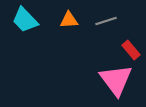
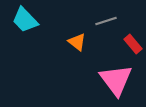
orange triangle: moved 8 px right, 22 px down; rotated 42 degrees clockwise
red rectangle: moved 2 px right, 6 px up
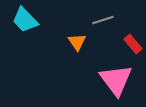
gray line: moved 3 px left, 1 px up
orange triangle: rotated 18 degrees clockwise
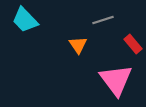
orange triangle: moved 1 px right, 3 px down
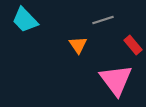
red rectangle: moved 1 px down
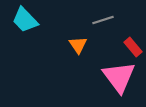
red rectangle: moved 2 px down
pink triangle: moved 3 px right, 3 px up
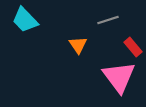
gray line: moved 5 px right
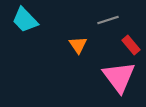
red rectangle: moved 2 px left, 2 px up
